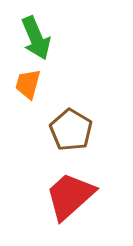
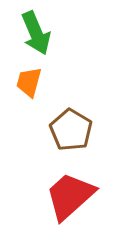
green arrow: moved 5 px up
orange trapezoid: moved 1 px right, 2 px up
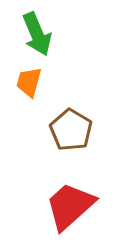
green arrow: moved 1 px right, 1 px down
red trapezoid: moved 10 px down
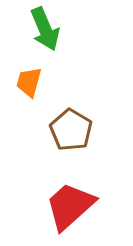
green arrow: moved 8 px right, 5 px up
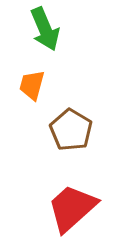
orange trapezoid: moved 3 px right, 3 px down
red trapezoid: moved 2 px right, 2 px down
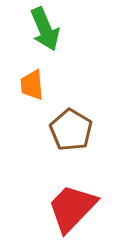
orange trapezoid: rotated 20 degrees counterclockwise
red trapezoid: rotated 4 degrees counterclockwise
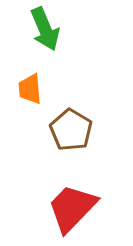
orange trapezoid: moved 2 px left, 4 px down
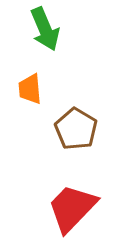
brown pentagon: moved 5 px right, 1 px up
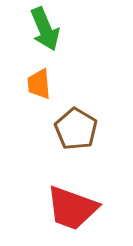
orange trapezoid: moved 9 px right, 5 px up
red trapezoid: rotated 114 degrees counterclockwise
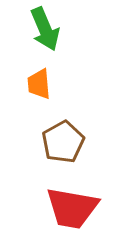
brown pentagon: moved 13 px left, 13 px down; rotated 12 degrees clockwise
red trapezoid: rotated 10 degrees counterclockwise
